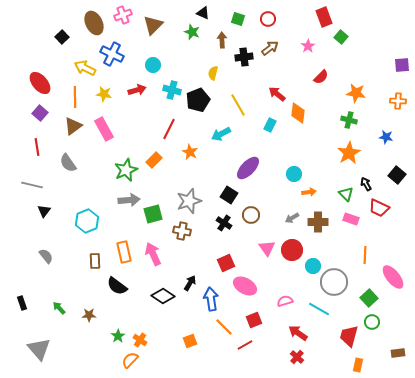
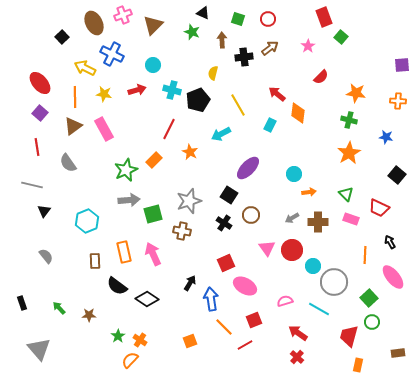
black arrow at (366, 184): moved 24 px right, 58 px down
black diamond at (163, 296): moved 16 px left, 3 px down
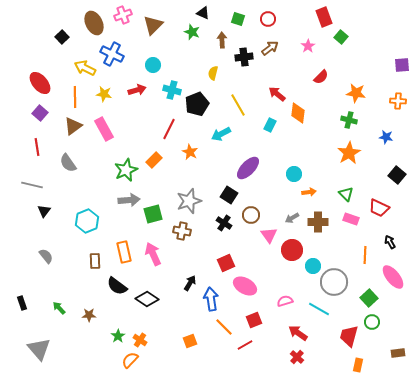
black pentagon at (198, 100): moved 1 px left, 4 px down
pink triangle at (267, 248): moved 2 px right, 13 px up
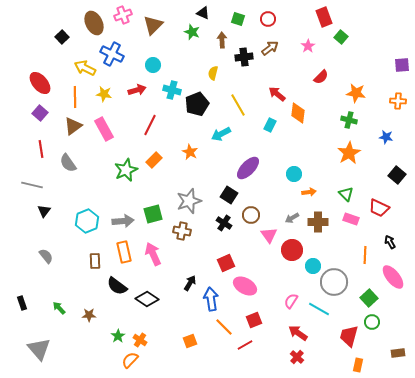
red line at (169, 129): moved 19 px left, 4 px up
red line at (37, 147): moved 4 px right, 2 px down
gray arrow at (129, 200): moved 6 px left, 21 px down
pink semicircle at (285, 301): moved 6 px right; rotated 42 degrees counterclockwise
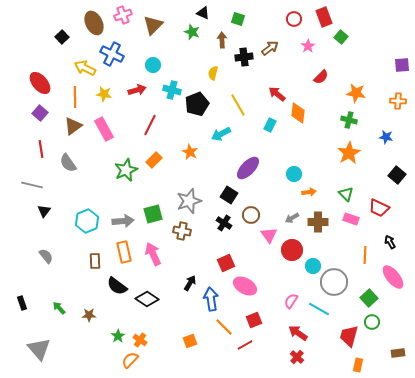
red circle at (268, 19): moved 26 px right
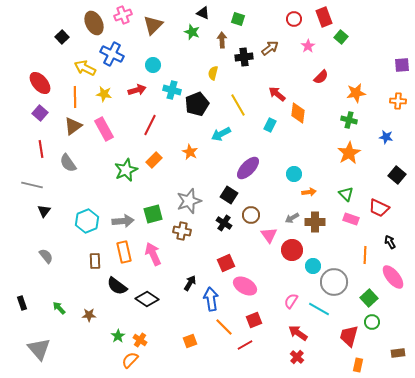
orange star at (356, 93): rotated 18 degrees counterclockwise
brown cross at (318, 222): moved 3 px left
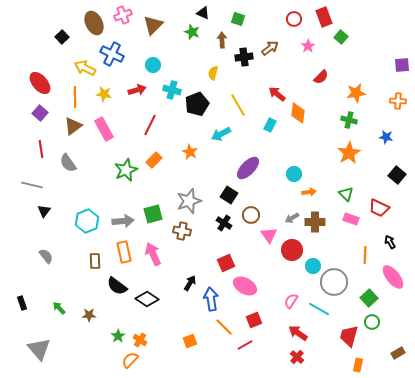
brown rectangle at (398, 353): rotated 24 degrees counterclockwise
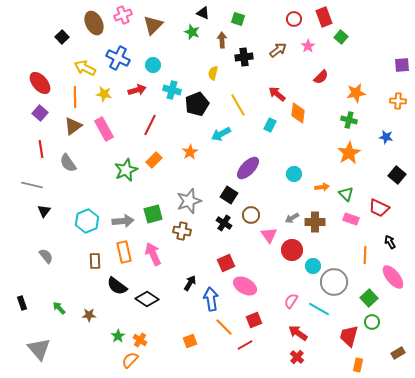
brown arrow at (270, 48): moved 8 px right, 2 px down
blue cross at (112, 54): moved 6 px right, 4 px down
orange star at (190, 152): rotated 14 degrees clockwise
orange arrow at (309, 192): moved 13 px right, 5 px up
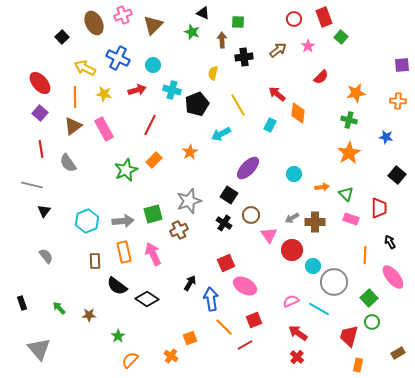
green square at (238, 19): moved 3 px down; rotated 16 degrees counterclockwise
red trapezoid at (379, 208): rotated 115 degrees counterclockwise
brown cross at (182, 231): moved 3 px left, 1 px up; rotated 36 degrees counterclockwise
pink semicircle at (291, 301): rotated 35 degrees clockwise
orange cross at (140, 340): moved 31 px right, 16 px down
orange square at (190, 341): moved 3 px up
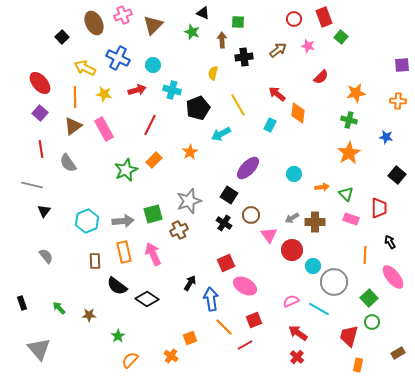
pink star at (308, 46): rotated 24 degrees counterclockwise
black pentagon at (197, 104): moved 1 px right, 4 px down
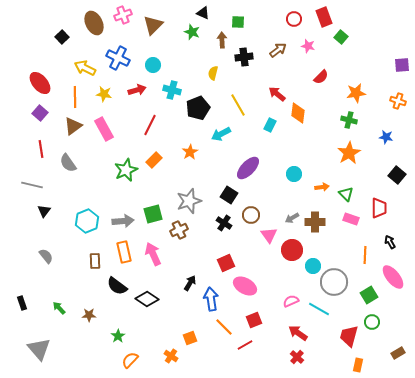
orange cross at (398, 101): rotated 14 degrees clockwise
green square at (369, 298): moved 3 px up; rotated 12 degrees clockwise
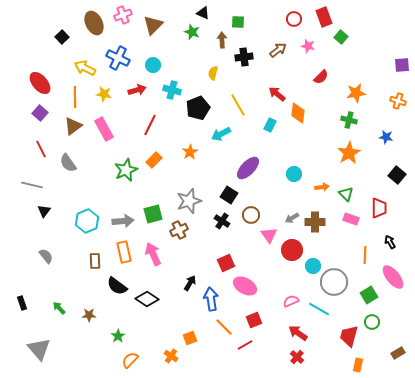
red line at (41, 149): rotated 18 degrees counterclockwise
black cross at (224, 223): moved 2 px left, 2 px up
